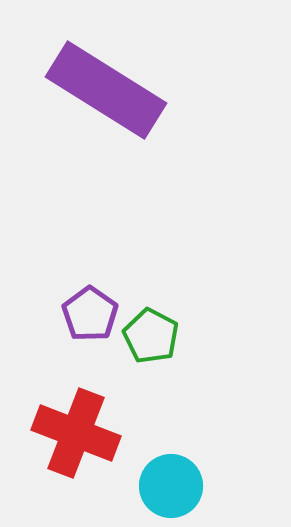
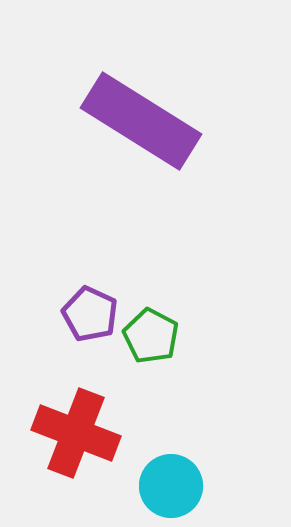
purple rectangle: moved 35 px right, 31 px down
purple pentagon: rotated 10 degrees counterclockwise
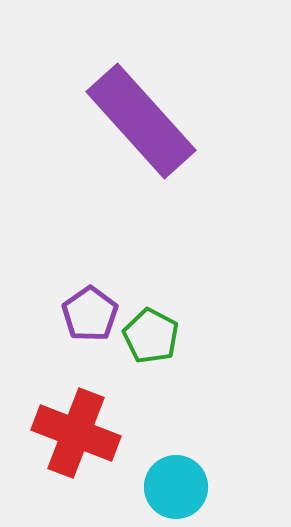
purple rectangle: rotated 16 degrees clockwise
purple pentagon: rotated 12 degrees clockwise
cyan circle: moved 5 px right, 1 px down
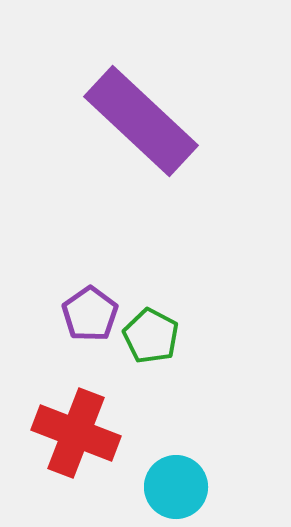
purple rectangle: rotated 5 degrees counterclockwise
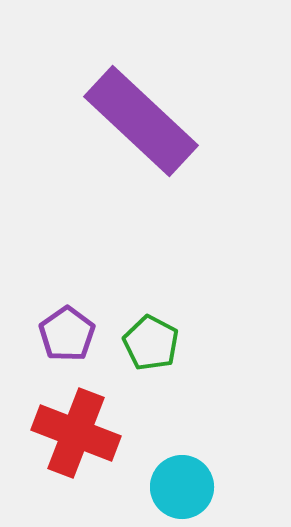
purple pentagon: moved 23 px left, 20 px down
green pentagon: moved 7 px down
cyan circle: moved 6 px right
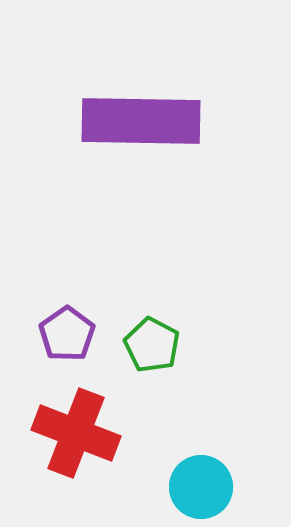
purple rectangle: rotated 42 degrees counterclockwise
green pentagon: moved 1 px right, 2 px down
cyan circle: moved 19 px right
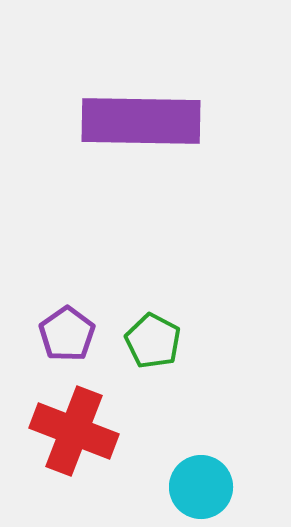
green pentagon: moved 1 px right, 4 px up
red cross: moved 2 px left, 2 px up
